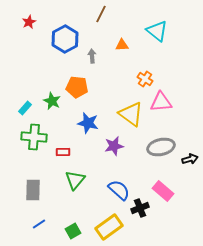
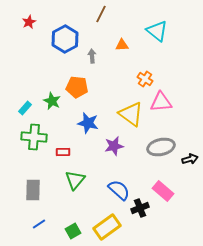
yellow rectangle: moved 2 px left
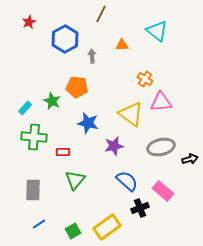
blue semicircle: moved 8 px right, 9 px up
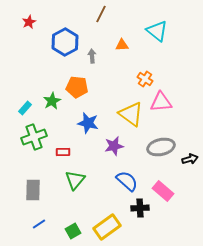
blue hexagon: moved 3 px down
green star: rotated 18 degrees clockwise
green cross: rotated 25 degrees counterclockwise
black cross: rotated 18 degrees clockwise
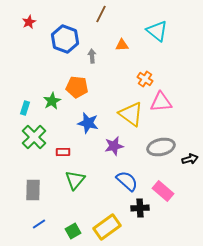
blue hexagon: moved 3 px up; rotated 12 degrees counterclockwise
cyan rectangle: rotated 24 degrees counterclockwise
green cross: rotated 25 degrees counterclockwise
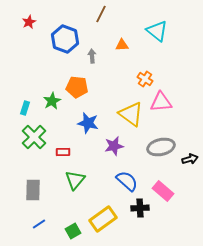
yellow rectangle: moved 4 px left, 8 px up
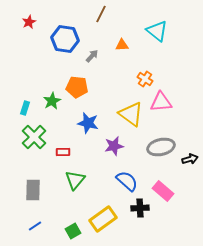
blue hexagon: rotated 12 degrees counterclockwise
gray arrow: rotated 48 degrees clockwise
blue line: moved 4 px left, 2 px down
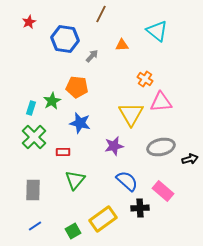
cyan rectangle: moved 6 px right
yellow triangle: rotated 24 degrees clockwise
blue star: moved 8 px left
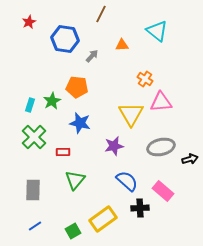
cyan rectangle: moved 1 px left, 3 px up
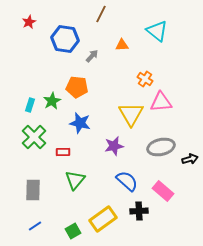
black cross: moved 1 px left, 3 px down
